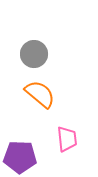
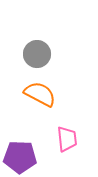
gray circle: moved 3 px right
orange semicircle: rotated 12 degrees counterclockwise
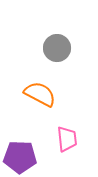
gray circle: moved 20 px right, 6 px up
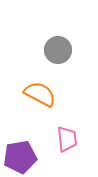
gray circle: moved 1 px right, 2 px down
purple pentagon: rotated 12 degrees counterclockwise
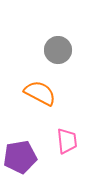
orange semicircle: moved 1 px up
pink trapezoid: moved 2 px down
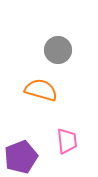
orange semicircle: moved 1 px right, 3 px up; rotated 12 degrees counterclockwise
purple pentagon: moved 1 px right; rotated 12 degrees counterclockwise
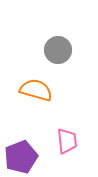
orange semicircle: moved 5 px left
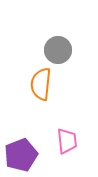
orange semicircle: moved 5 px right, 6 px up; rotated 100 degrees counterclockwise
purple pentagon: moved 2 px up
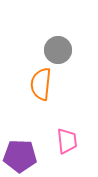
purple pentagon: moved 1 px left, 1 px down; rotated 24 degrees clockwise
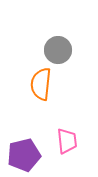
purple pentagon: moved 4 px right, 1 px up; rotated 16 degrees counterclockwise
